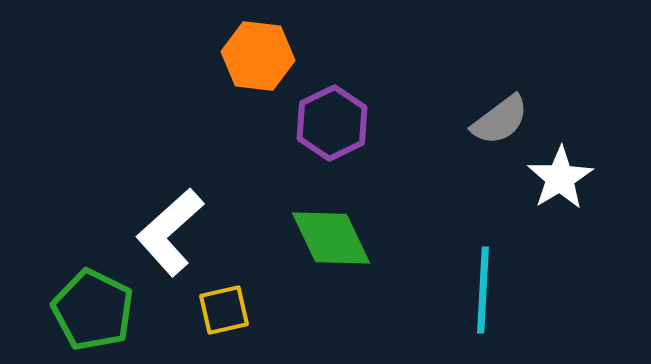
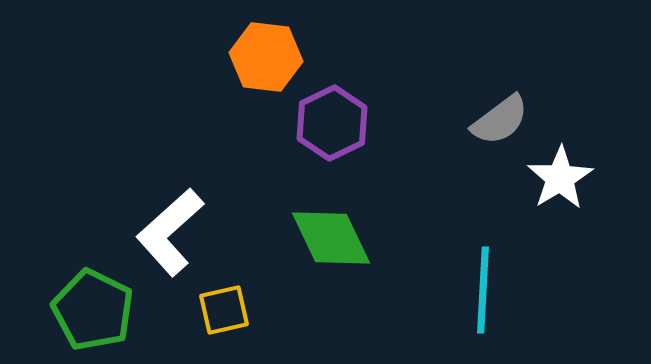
orange hexagon: moved 8 px right, 1 px down
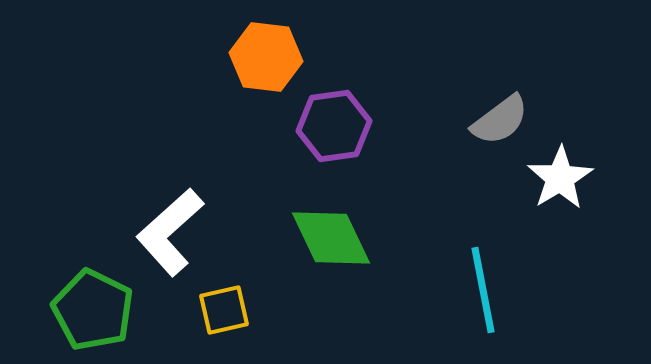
purple hexagon: moved 2 px right, 3 px down; rotated 18 degrees clockwise
cyan line: rotated 14 degrees counterclockwise
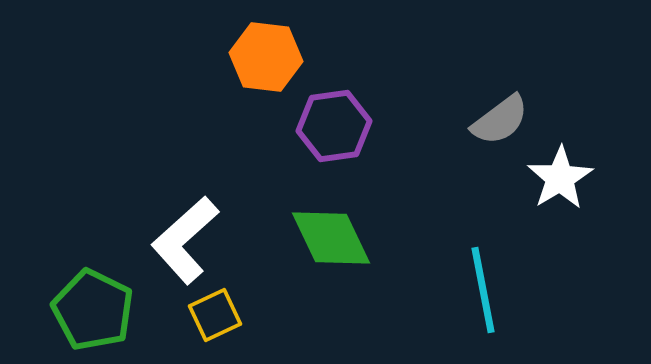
white L-shape: moved 15 px right, 8 px down
yellow square: moved 9 px left, 5 px down; rotated 12 degrees counterclockwise
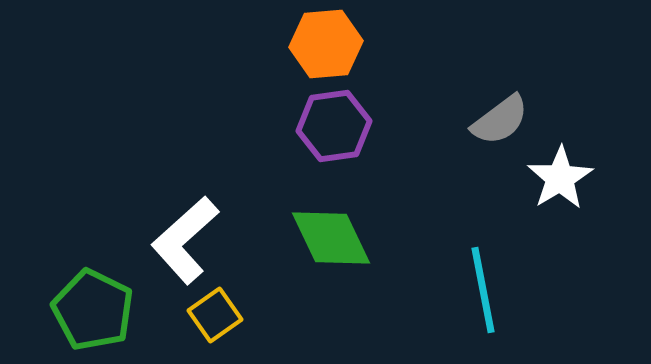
orange hexagon: moved 60 px right, 13 px up; rotated 12 degrees counterclockwise
yellow square: rotated 10 degrees counterclockwise
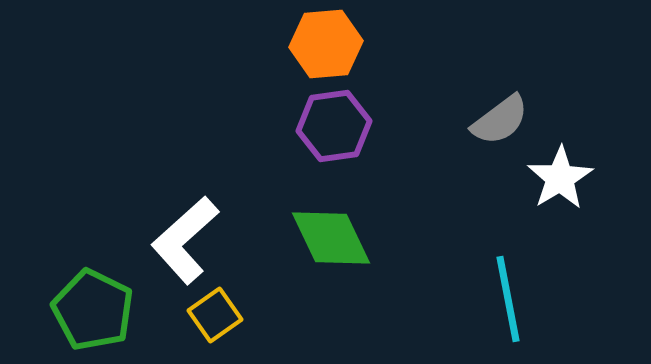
cyan line: moved 25 px right, 9 px down
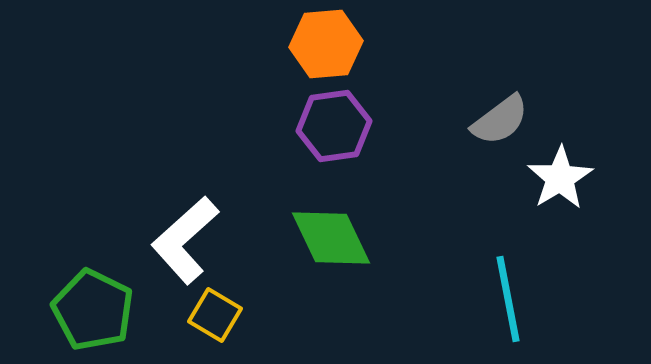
yellow square: rotated 24 degrees counterclockwise
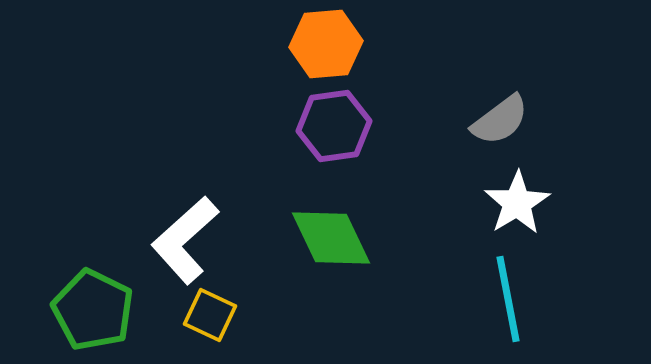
white star: moved 43 px left, 25 px down
yellow square: moved 5 px left; rotated 6 degrees counterclockwise
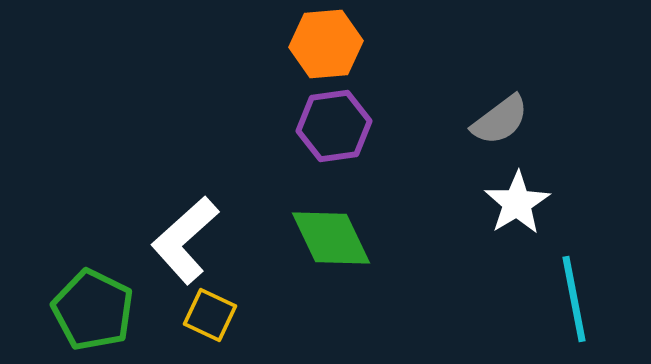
cyan line: moved 66 px right
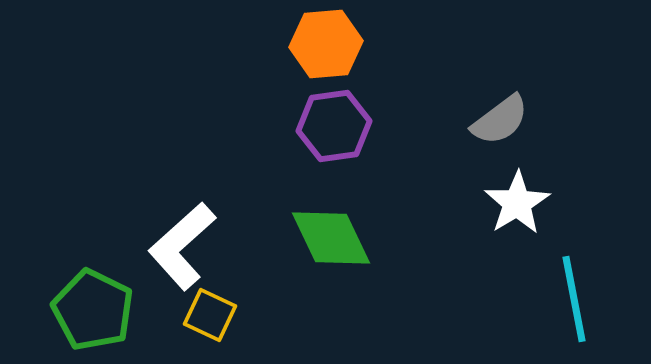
white L-shape: moved 3 px left, 6 px down
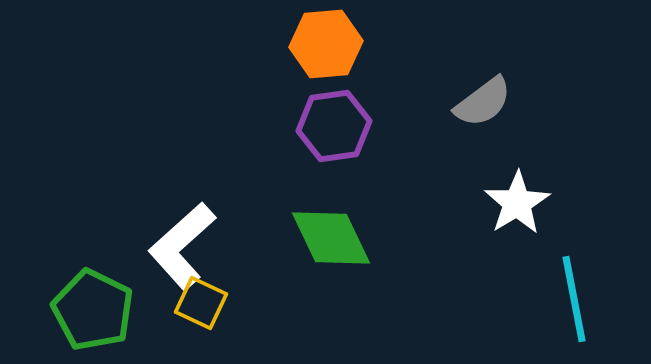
gray semicircle: moved 17 px left, 18 px up
yellow square: moved 9 px left, 12 px up
